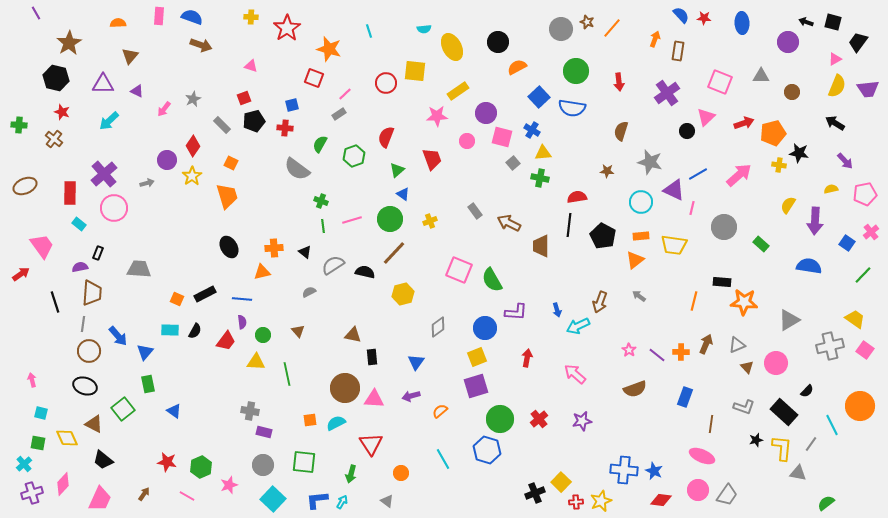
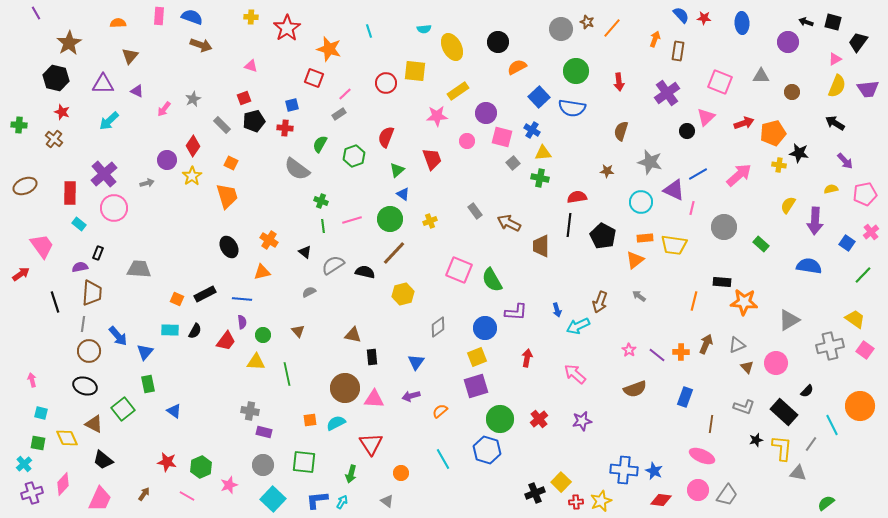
orange rectangle at (641, 236): moved 4 px right, 2 px down
orange cross at (274, 248): moved 5 px left, 8 px up; rotated 36 degrees clockwise
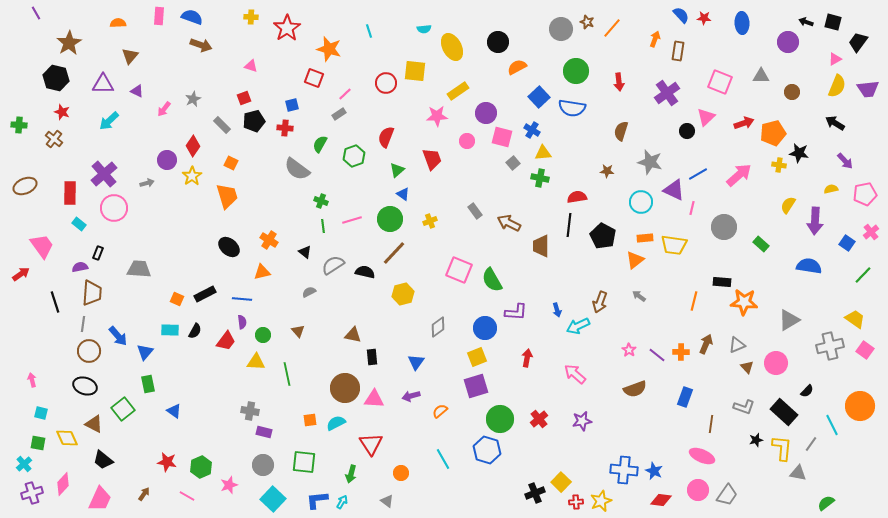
black ellipse at (229, 247): rotated 20 degrees counterclockwise
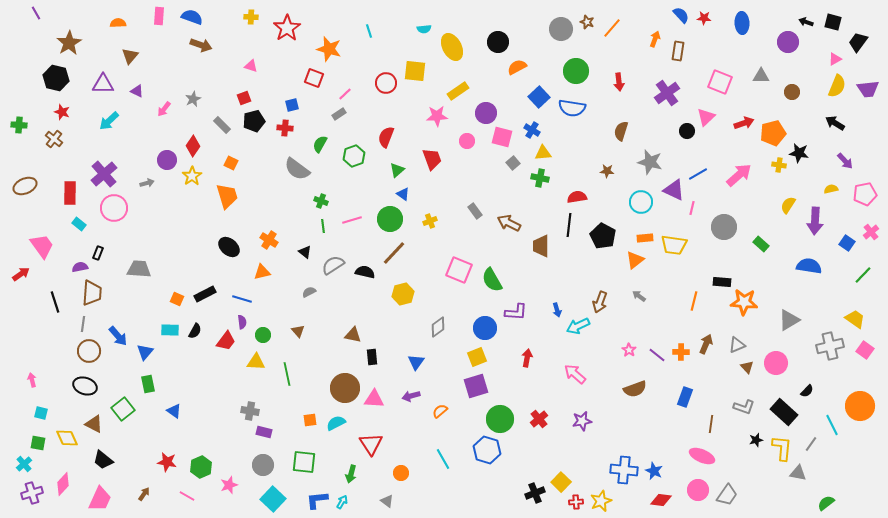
blue line at (242, 299): rotated 12 degrees clockwise
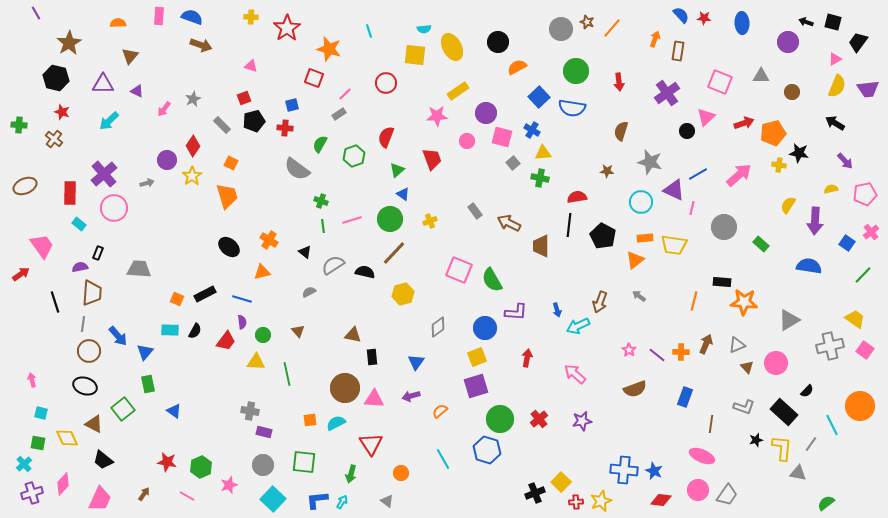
yellow square at (415, 71): moved 16 px up
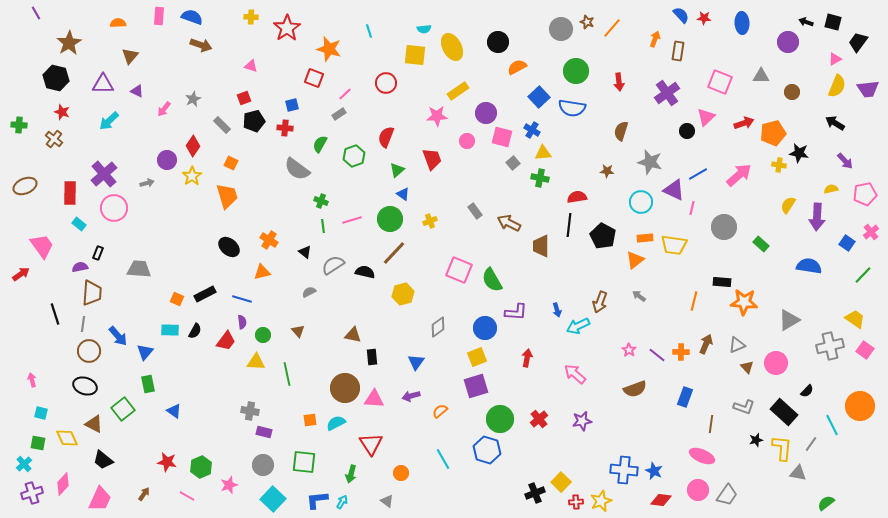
purple arrow at (815, 221): moved 2 px right, 4 px up
black line at (55, 302): moved 12 px down
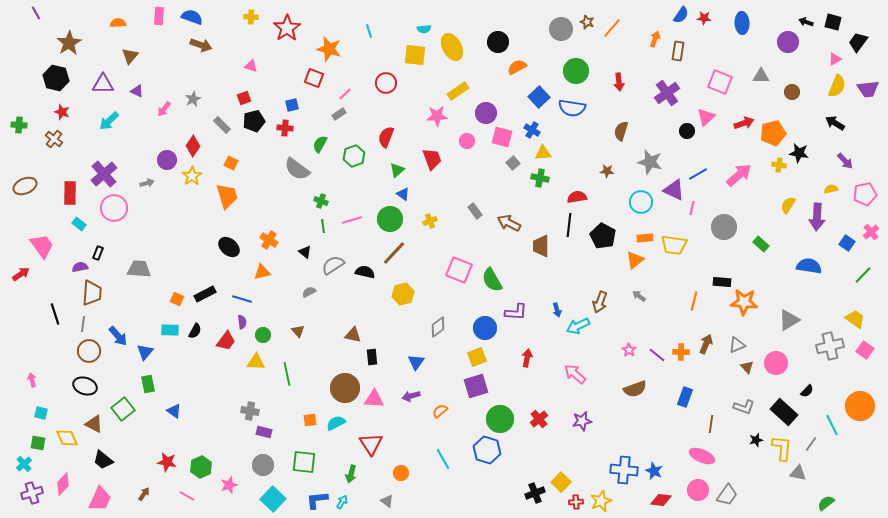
blue semicircle at (681, 15): rotated 78 degrees clockwise
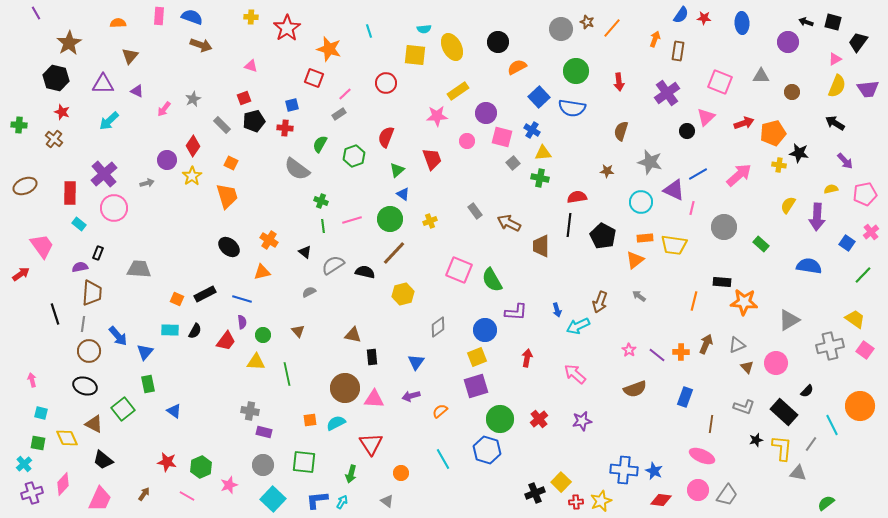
blue circle at (485, 328): moved 2 px down
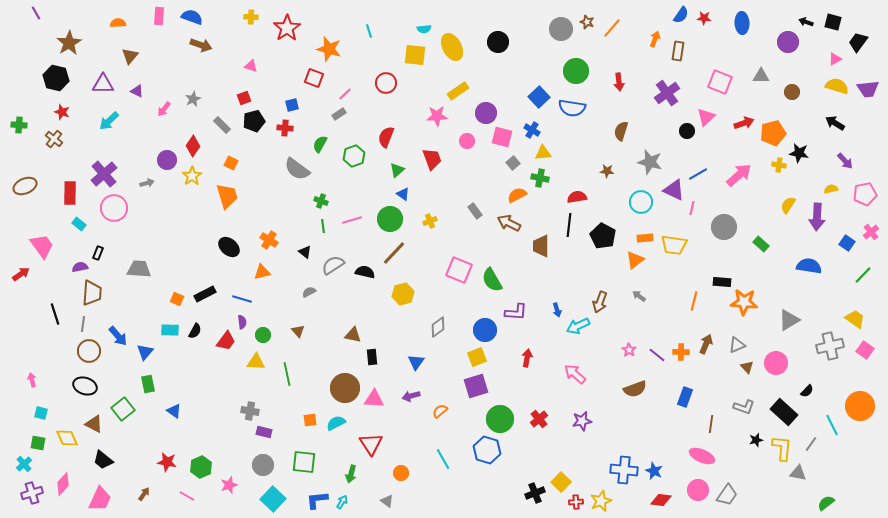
orange semicircle at (517, 67): moved 128 px down
yellow semicircle at (837, 86): rotated 95 degrees counterclockwise
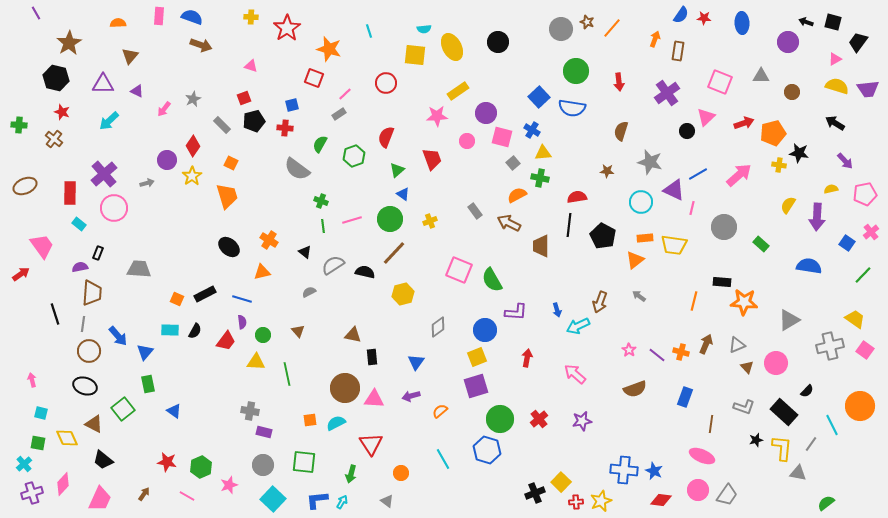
orange cross at (681, 352): rotated 14 degrees clockwise
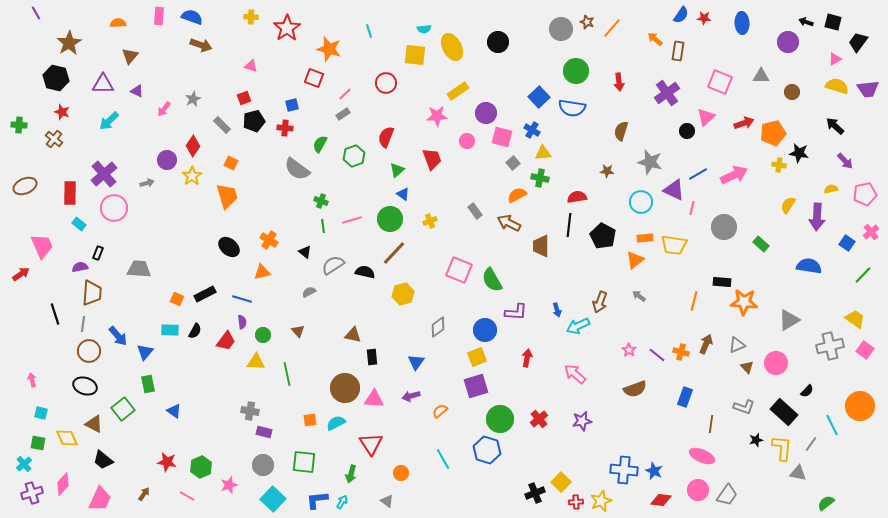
orange arrow at (655, 39): rotated 70 degrees counterclockwise
gray rectangle at (339, 114): moved 4 px right
black arrow at (835, 123): moved 3 px down; rotated 12 degrees clockwise
pink arrow at (739, 175): moved 5 px left; rotated 16 degrees clockwise
pink trapezoid at (42, 246): rotated 12 degrees clockwise
